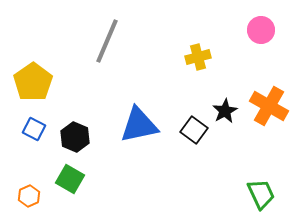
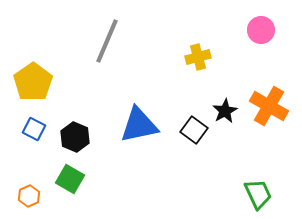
green trapezoid: moved 3 px left
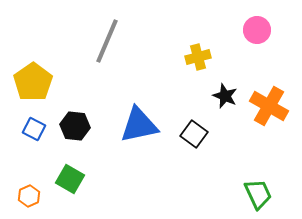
pink circle: moved 4 px left
black star: moved 15 px up; rotated 20 degrees counterclockwise
black square: moved 4 px down
black hexagon: moved 11 px up; rotated 16 degrees counterclockwise
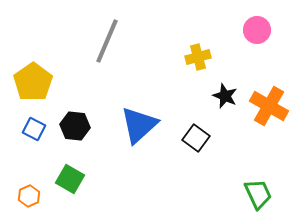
blue triangle: rotated 30 degrees counterclockwise
black square: moved 2 px right, 4 px down
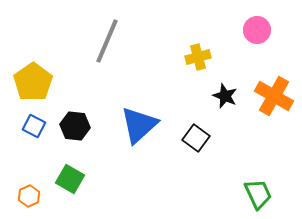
orange cross: moved 5 px right, 10 px up
blue square: moved 3 px up
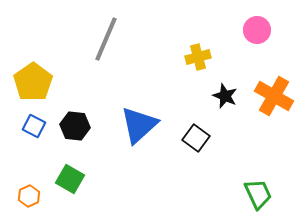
gray line: moved 1 px left, 2 px up
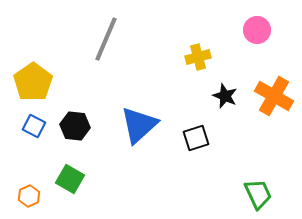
black square: rotated 36 degrees clockwise
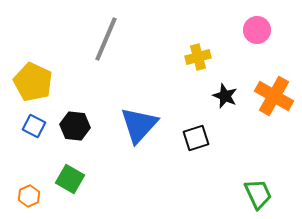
yellow pentagon: rotated 12 degrees counterclockwise
blue triangle: rotated 6 degrees counterclockwise
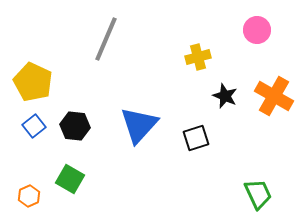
blue square: rotated 25 degrees clockwise
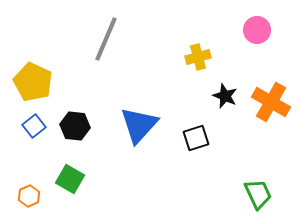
orange cross: moved 3 px left, 6 px down
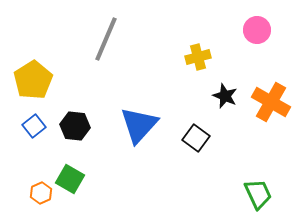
yellow pentagon: moved 2 px up; rotated 15 degrees clockwise
black square: rotated 36 degrees counterclockwise
orange hexagon: moved 12 px right, 3 px up
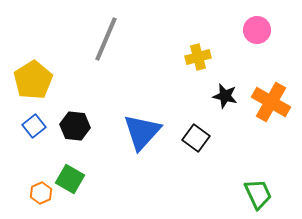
black star: rotated 10 degrees counterclockwise
blue triangle: moved 3 px right, 7 px down
